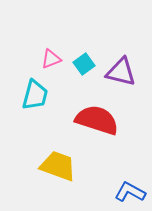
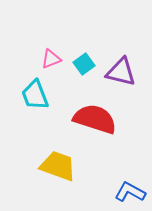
cyan trapezoid: rotated 144 degrees clockwise
red semicircle: moved 2 px left, 1 px up
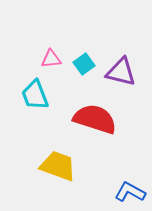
pink triangle: rotated 15 degrees clockwise
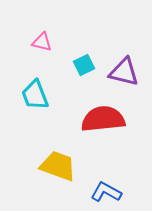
pink triangle: moved 9 px left, 17 px up; rotated 20 degrees clockwise
cyan square: moved 1 px down; rotated 10 degrees clockwise
purple triangle: moved 3 px right
red semicircle: moved 8 px right; rotated 24 degrees counterclockwise
blue L-shape: moved 24 px left
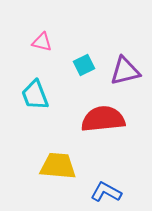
purple triangle: moved 1 px right, 1 px up; rotated 28 degrees counterclockwise
yellow trapezoid: rotated 15 degrees counterclockwise
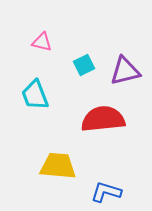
blue L-shape: rotated 12 degrees counterclockwise
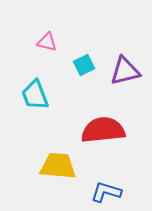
pink triangle: moved 5 px right
red semicircle: moved 11 px down
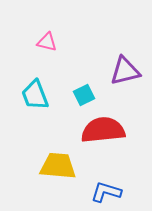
cyan square: moved 30 px down
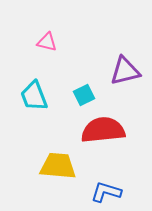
cyan trapezoid: moved 1 px left, 1 px down
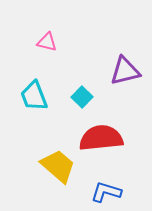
cyan square: moved 2 px left, 2 px down; rotated 20 degrees counterclockwise
red semicircle: moved 2 px left, 8 px down
yellow trapezoid: rotated 36 degrees clockwise
